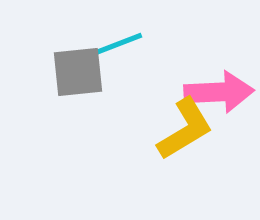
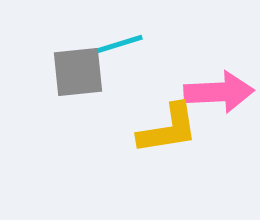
cyan line: rotated 4 degrees clockwise
yellow L-shape: moved 17 px left; rotated 22 degrees clockwise
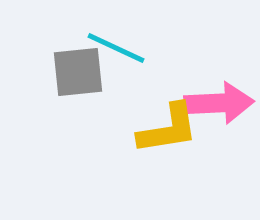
cyan line: moved 3 px right, 2 px down; rotated 42 degrees clockwise
pink arrow: moved 11 px down
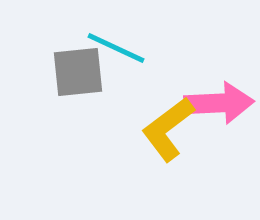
yellow L-shape: rotated 152 degrees clockwise
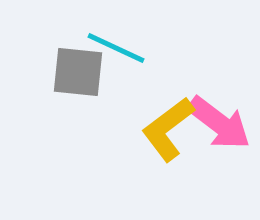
gray square: rotated 12 degrees clockwise
pink arrow: moved 20 px down; rotated 40 degrees clockwise
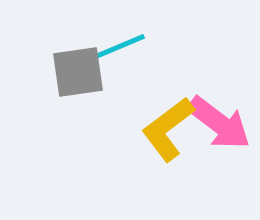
cyan line: rotated 48 degrees counterclockwise
gray square: rotated 14 degrees counterclockwise
